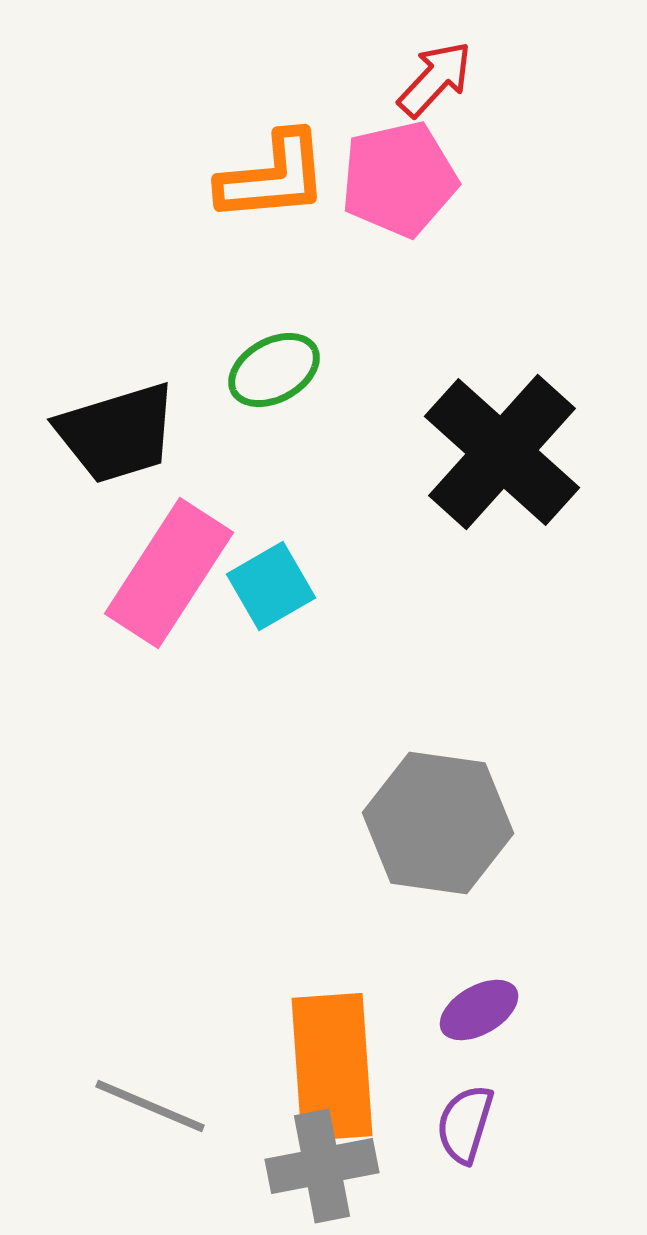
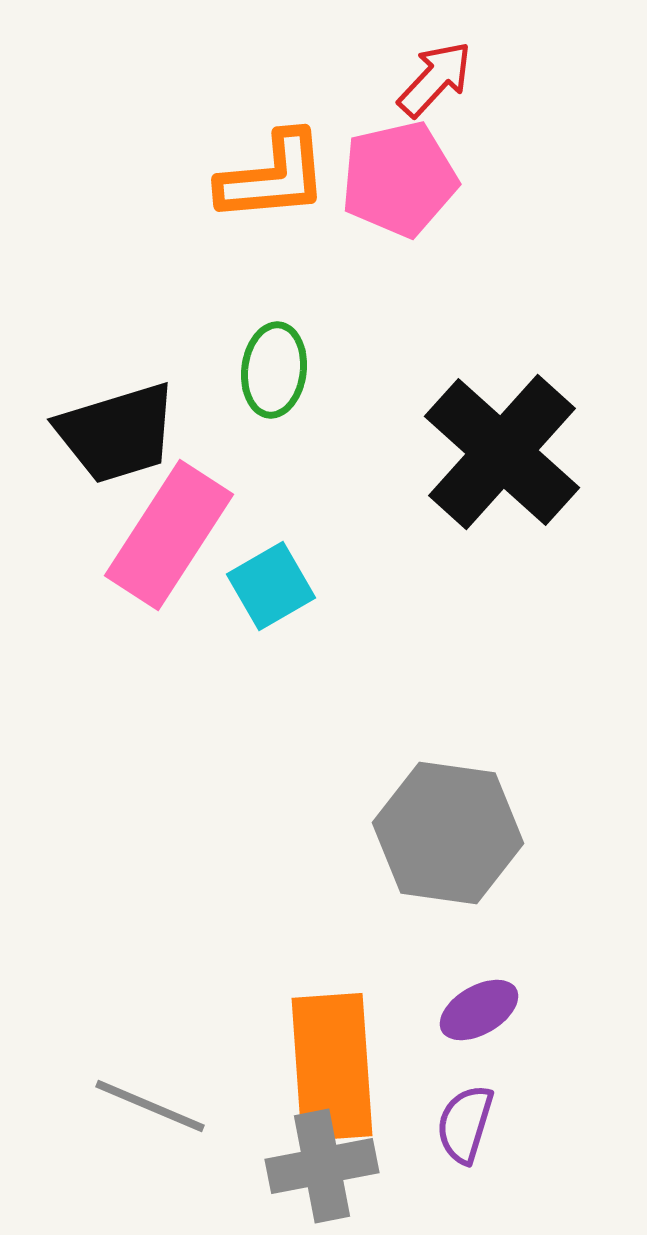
green ellipse: rotated 54 degrees counterclockwise
pink rectangle: moved 38 px up
gray hexagon: moved 10 px right, 10 px down
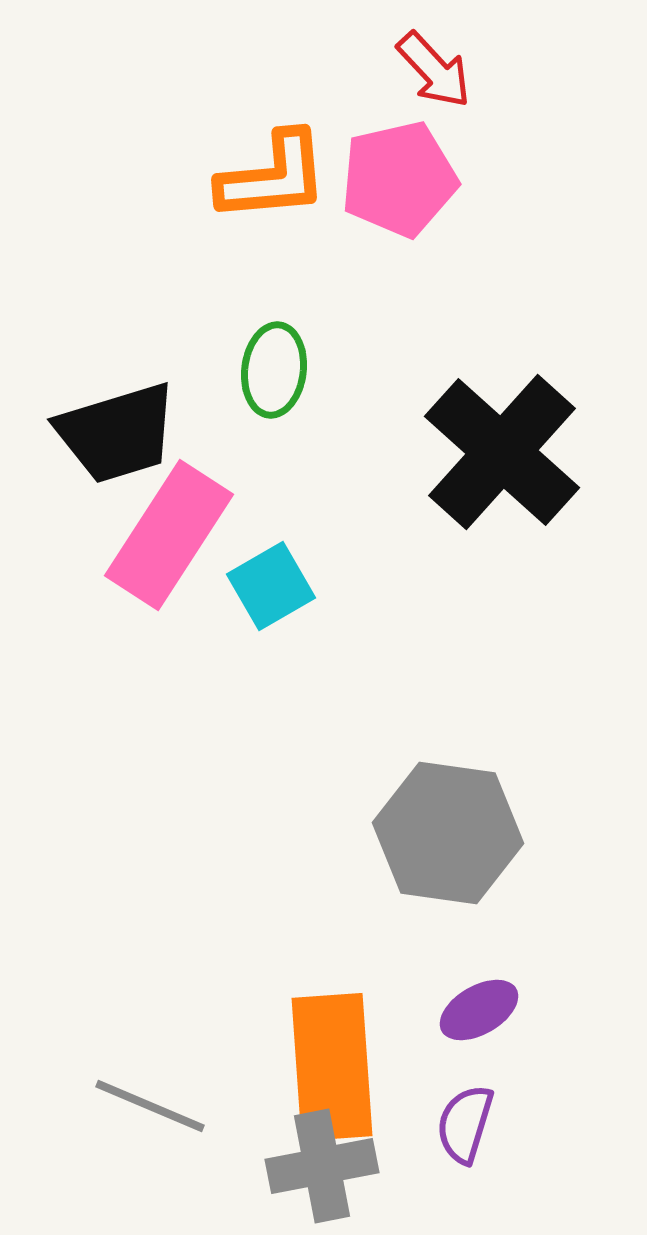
red arrow: moved 1 px left, 9 px up; rotated 94 degrees clockwise
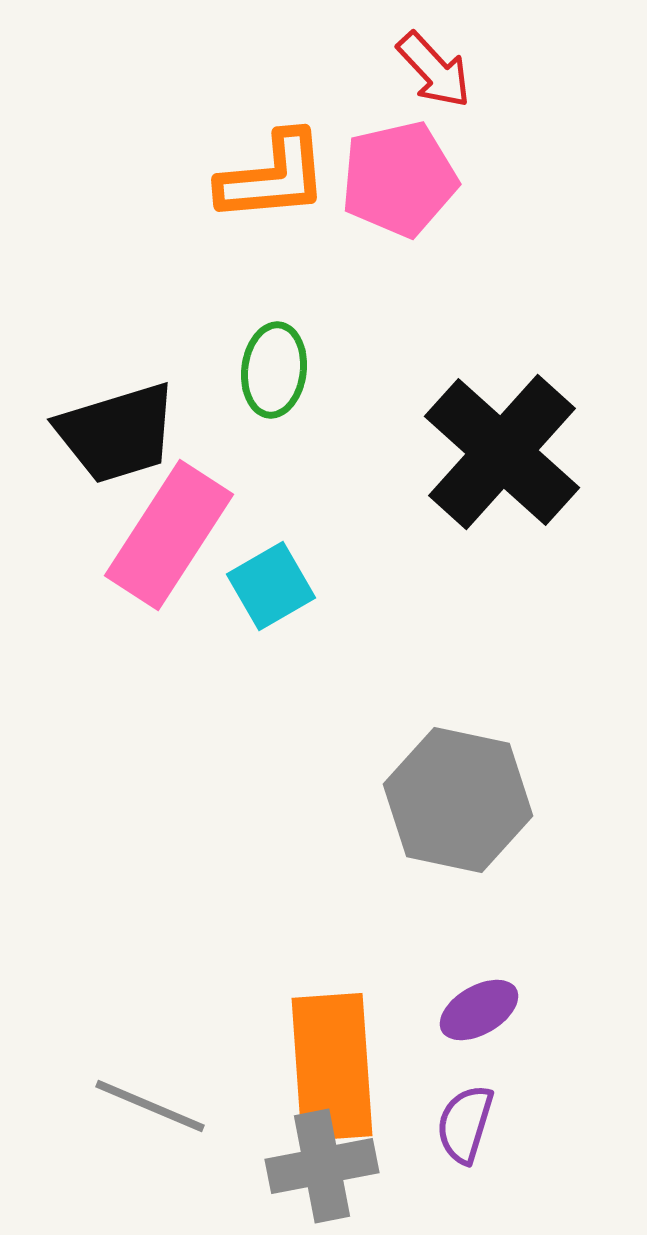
gray hexagon: moved 10 px right, 33 px up; rotated 4 degrees clockwise
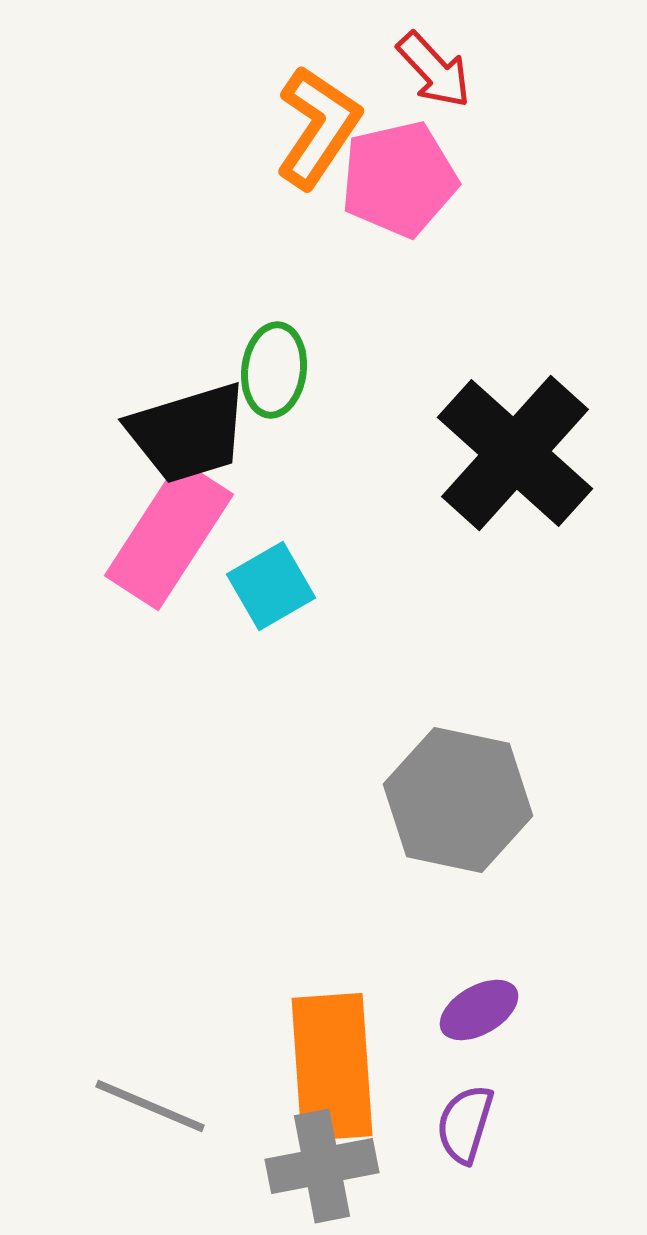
orange L-shape: moved 45 px right, 50 px up; rotated 51 degrees counterclockwise
black trapezoid: moved 71 px right
black cross: moved 13 px right, 1 px down
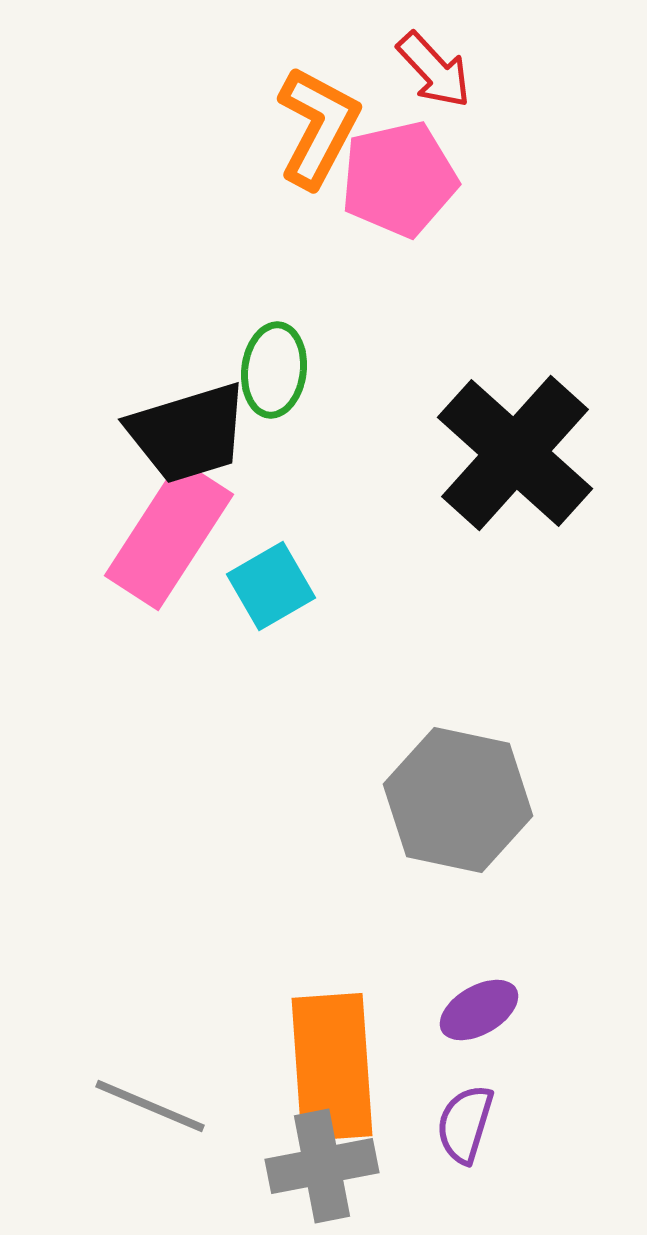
orange L-shape: rotated 6 degrees counterclockwise
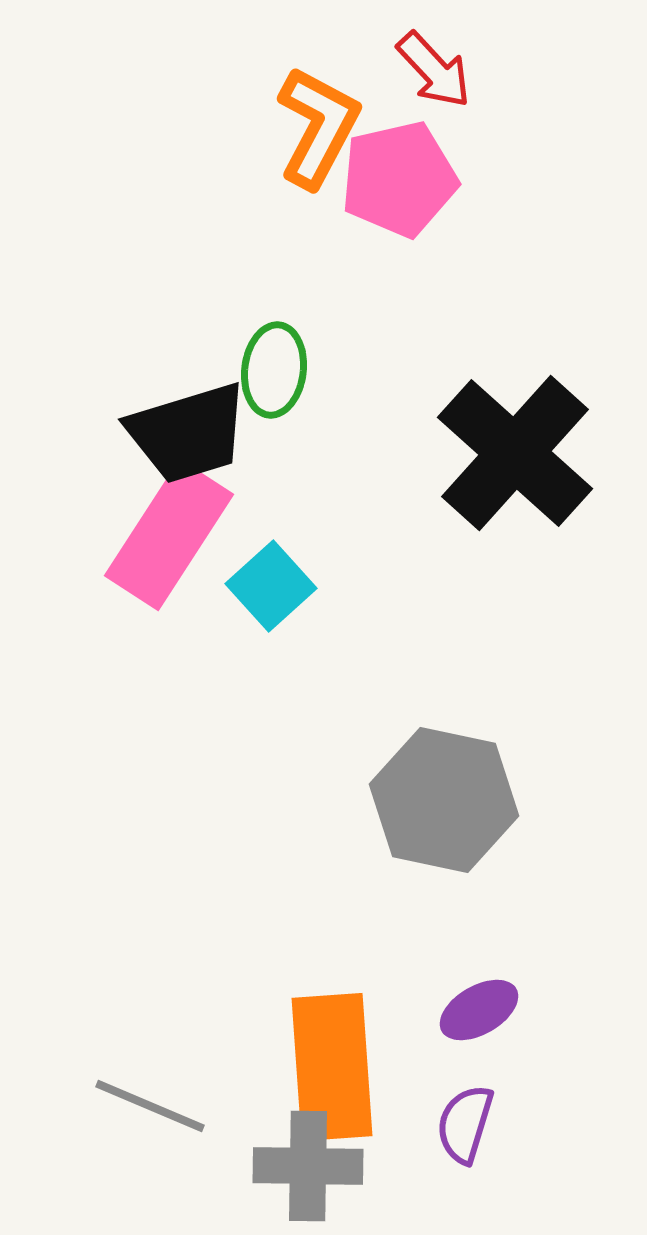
cyan square: rotated 12 degrees counterclockwise
gray hexagon: moved 14 px left
gray cross: moved 14 px left; rotated 12 degrees clockwise
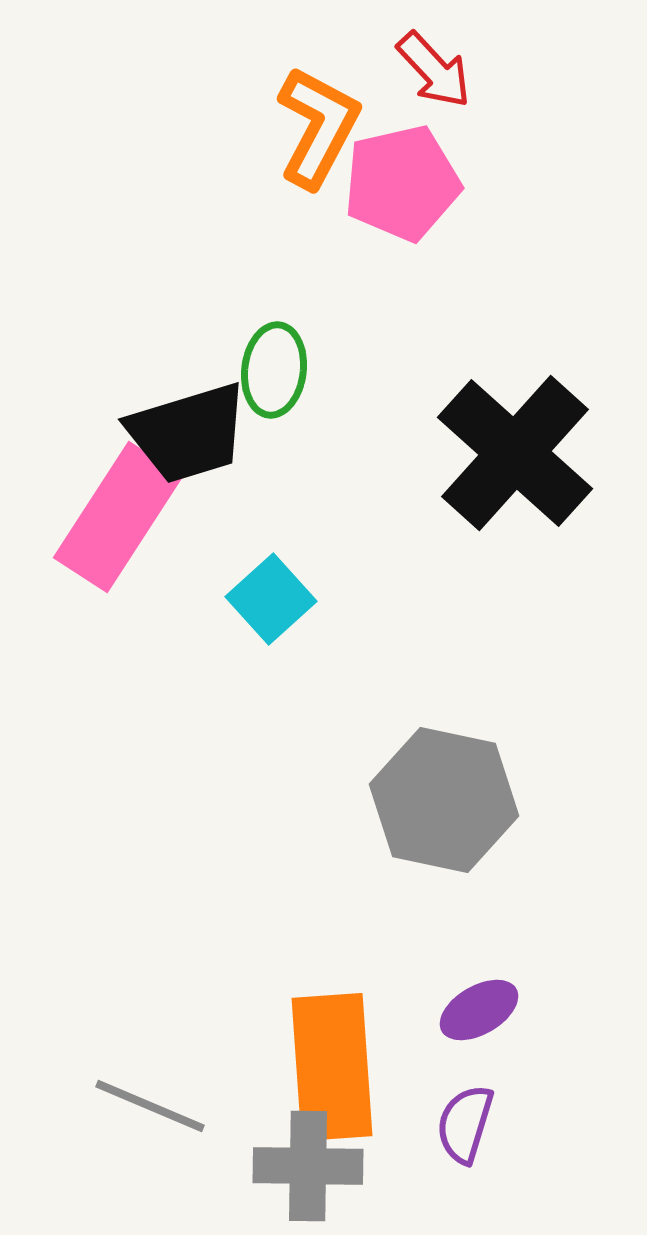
pink pentagon: moved 3 px right, 4 px down
pink rectangle: moved 51 px left, 18 px up
cyan square: moved 13 px down
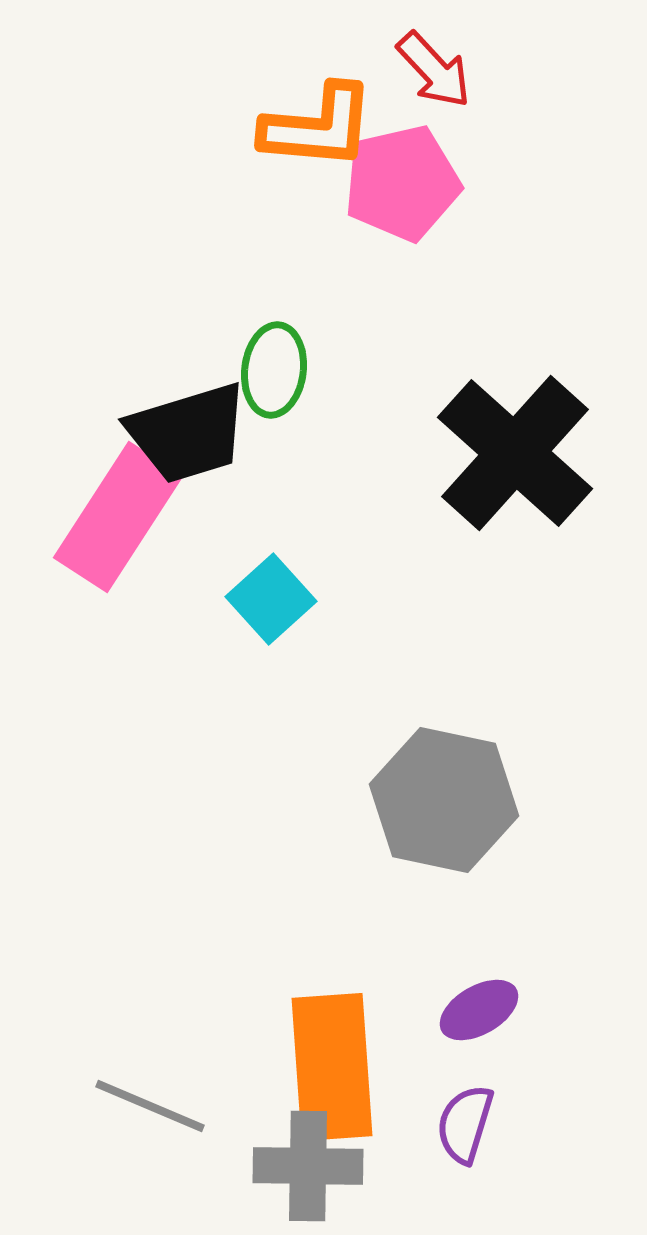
orange L-shape: rotated 67 degrees clockwise
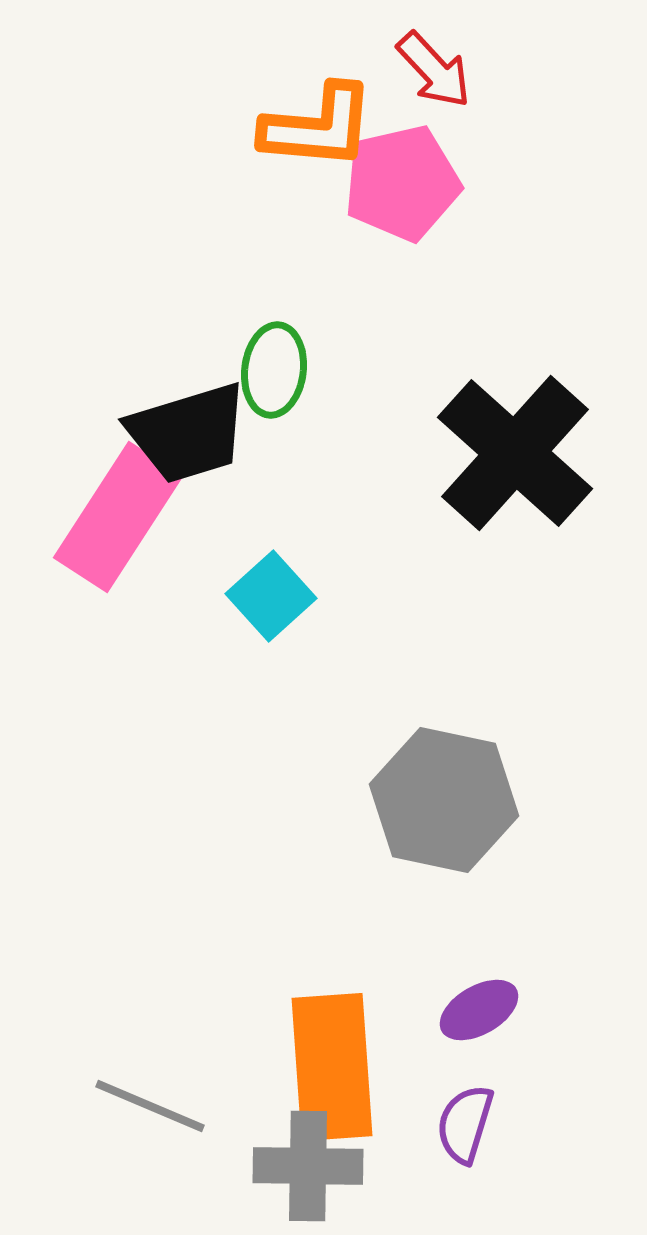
cyan square: moved 3 px up
